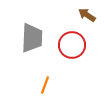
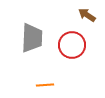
orange line: rotated 66 degrees clockwise
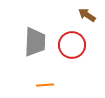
gray trapezoid: moved 3 px right, 4 px down
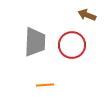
brown arrow: rotated 12 degrees counterclockwise
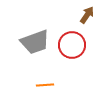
brown arrow: rotated 102 degrees clockwise
gray trapezoid: rotated 68 degrees clockwise
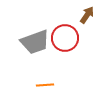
red circle: moved 7 px left, 7 px up
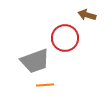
brown arrow: rotated 108 degrees counterclockwise
gray trapezoid: moved 19 px down
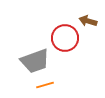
brown arrow: moved 1 px right, 6 px down
orange line: rotated 12 degrees counterclockwise
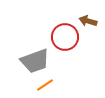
red circle: moved 1 px up
orange line: rotated 18 degrees counterclockwise
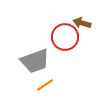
brown arrow: moved 6 px left, 2 px down
